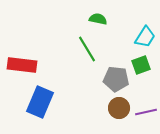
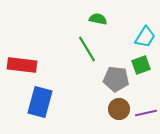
blue rectangle: rotated 8 degrees counterclockwise
brown circle: moved 1 px down
purple line: moved 1 px down
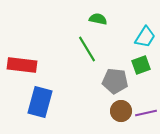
gray pentagon: moved 1 px left, 2 px down
brown circle: moved 2 px right, 2 px down
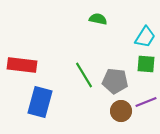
green line: moved 3 px left, 26 px down
green square: moved 5 px right, 1 px up; rotated 24 degrees clockwise
purple line: moved 11 px up; rotated 10 degrees counterclockwise
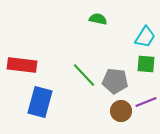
green line: rotated 12 degrees counterclockwise
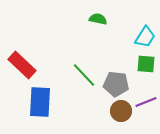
red rectangle: rotated 36 degrees clockwise
gray pentagon: moved 1 px right, 3 px down
blue rectangle: rotated 12 degrees counterclockwise
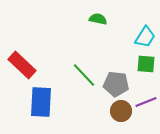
blue rectangle: moved 1 px right
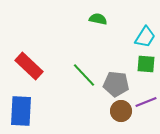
red rectangle: moved 7 px right, 1 px down
blue rectangle: moved 20 px left, 9 px down
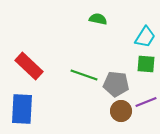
green line: rotated 28 degrees counterclockwise
blue rectangle: moved 1 px right, 2 px up
